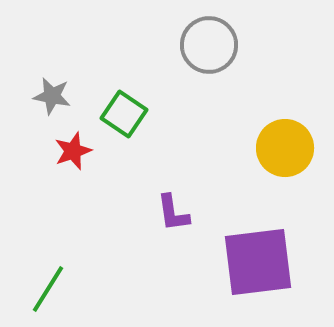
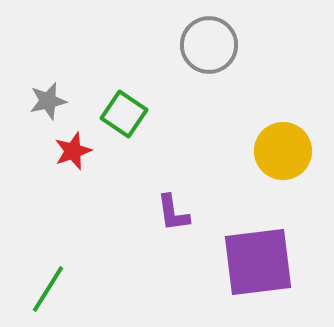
gray star: moved 4 px left, 5 px down; rotated 24 degrees counterclockwise
yellow circle: moved 2 px left, 3 px down
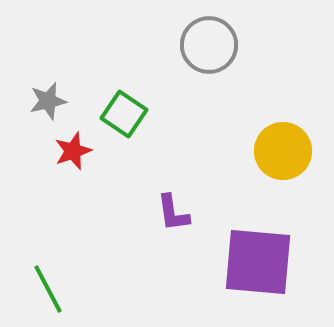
purple square: rotated 12 degrees clockwise
green line: rotated 60 degrees counterclockwise
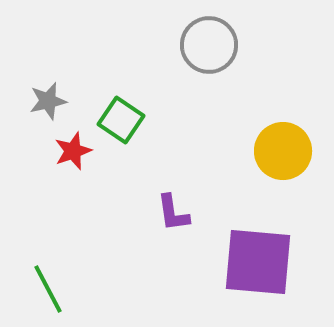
green square: moved 3 px left, 6 px down
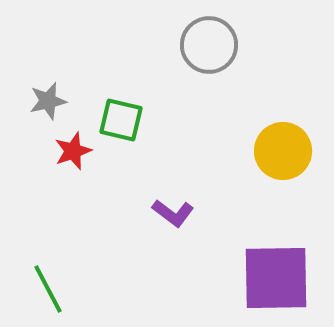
green square: rotated 21 degrees counterclockwise
purple L-shape: rotated 45 degrees counterclockwise
purple square: moved 18 px right, 16 px down; rotated 6 degrees counterclockwise
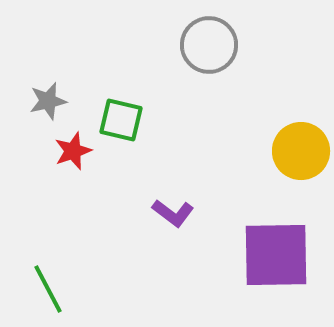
yellow circle: moved 18 px right
purple square: moved 23 px up
